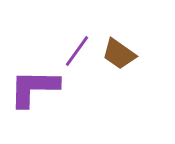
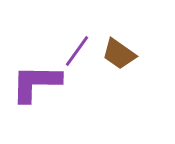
purple L-shape: moved 2 px right, 5 px up
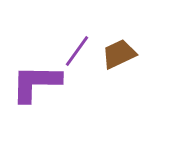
brown trapezoid: rotated 120 degrees clockwise
